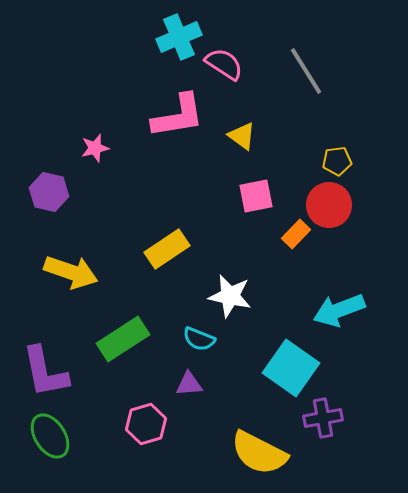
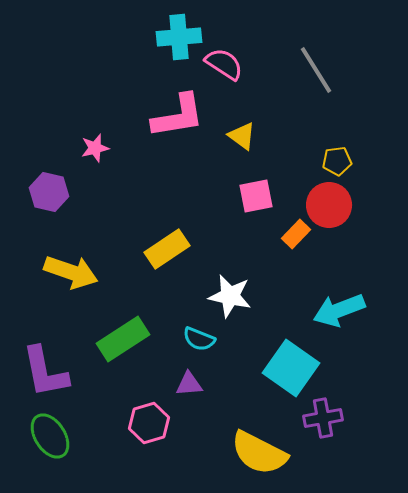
cyan cross: rotated 18 degrees clockwise
gray line: moved 10 px right, 1 px up
pink hexagon: moved 3 px right, 1 px up
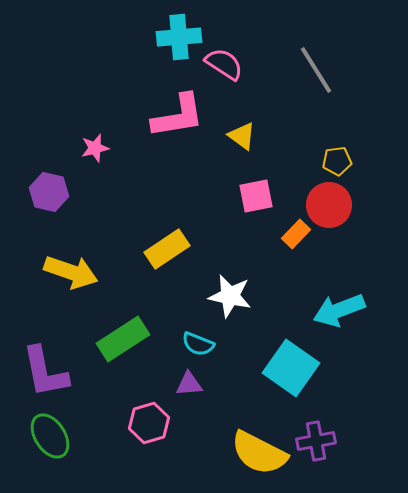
cyan semicircle: moved 1 px left, 5 px down
purple cross: moved 7 px left, 23 px down
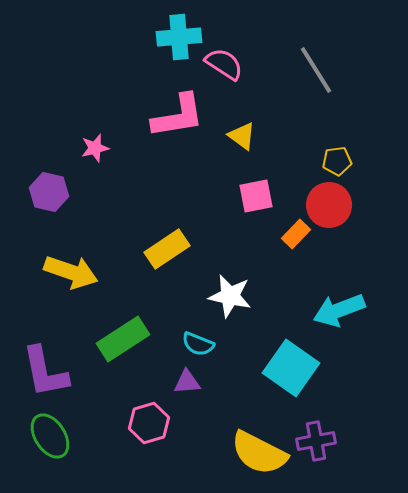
purple triangle: moved 2 px left, 2 px up
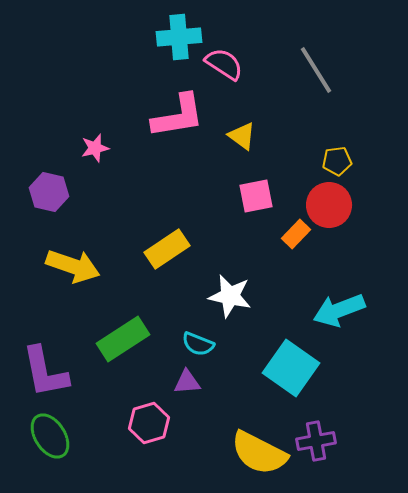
yellow arrow: moved 2 px right, 6 px up
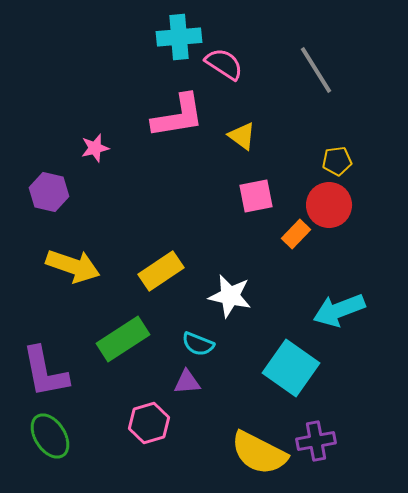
yellow rectangle: moved 6 px left, 22 px down
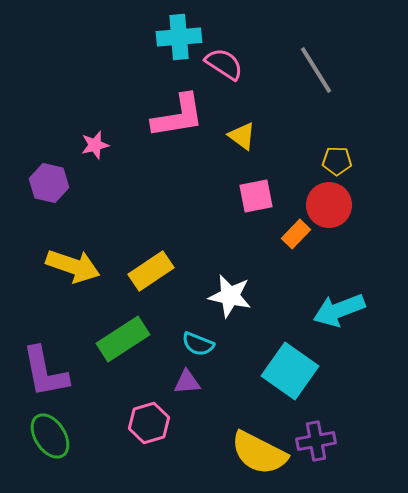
pink star: moved 3 px up
yellow pentagon: rotated 8 degrees clockwise
purple hexagon: moved 9 px up
yellow rectangle: moved 10 px left
cyan square: moved 1 px left, 3 px down
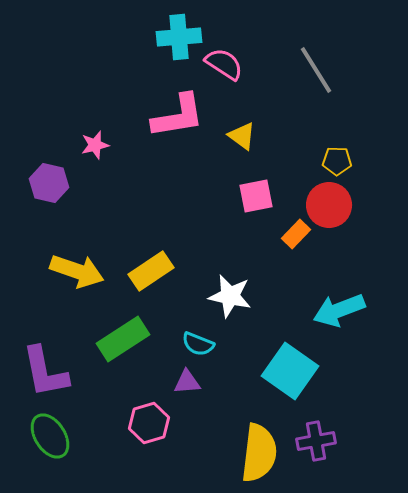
yellow arrow: moved 4 px right, 5 px down
yellow semicircle: rotated 110 degrees counterclockwise
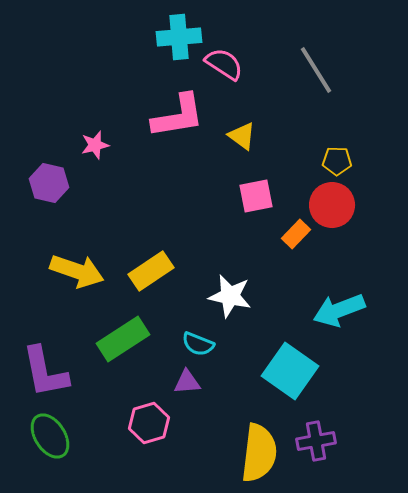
red circle: moved 3 px right
